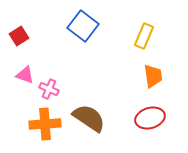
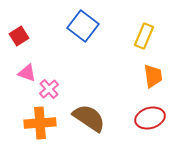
pink triangle: moved 2 px right, 2 px up
pink cross: rotated 24 degrees clockwise
orange cross: moved 5 px left, 1 px up
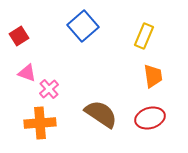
blue square: rotated 12 degrees clockwise
brown semicircle: moved 12 px right, 4 px up
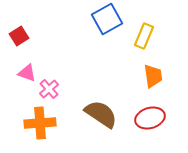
blue square: moved 24 px right, 7 px up; rotated 12 degrees clockwise
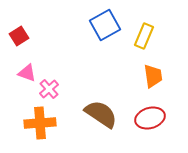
blue square: moved 2 px left, 6 px down
